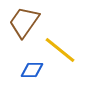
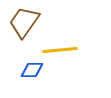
yellow line: rotated 44 degrees counterclockwise
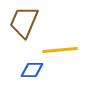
brown trapezoid: rotated 12 degrees counterclockwise
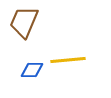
yellow line: moved 8 px right, 10 px down
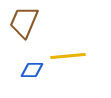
yellow line: moved 4 px up
